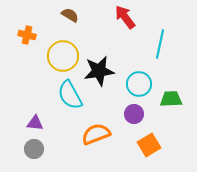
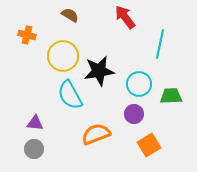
green trapezoid: moved 3 px up
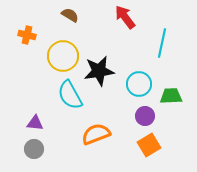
cyan line: moved 2 px right, 1 px up
purple circle: moved 11 px right, 2 px down
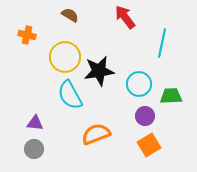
yellow circle: moved 2 px right, 1 px down
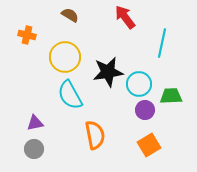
black star: moved 9 px right, 1 px down
purple circle: moved 6 px up
purple triangle: rotated 18 degrees counterclockwise
orange semicircle: moved 1 px left, 1 px down; rotated 100 degrees clockwise
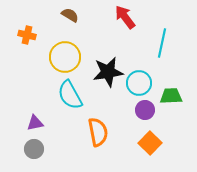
cyan circle: moved 1 px up
orange semicircle: moved 3 px right, 3 px up
orange square: moved 1 px right, 2 px up; rotated 15 degrees counterclockwise
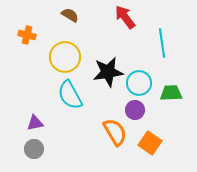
cyan line: rotated 20 degrees counterclockwise
green trapezoid: moved 3 px up
purple circle: moved 10 px left
orange semicircle: moved 17 px right; rotated 20 degrees counterclockwise
orange square: rotated 10 degrees counterclockwise
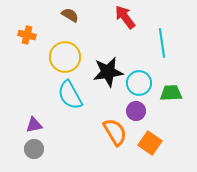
purple circle: moved 1 px right, 1 px down
purple triangle: moved 1 px left, 2 px down
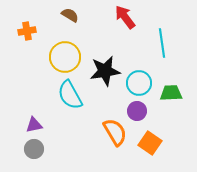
orange cross: moved 4 px up; rotated 24 degrees counterclockwise
black star: moved 3 px left, 1 px up
purple circle: moved 1 px right
